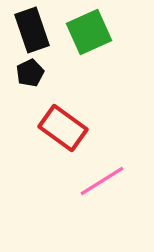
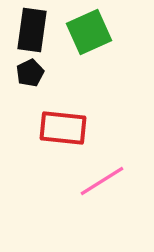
black rectangle: rotated 27 degrees clockwise
red rectangle: rotated 30 degrees counterclockwise
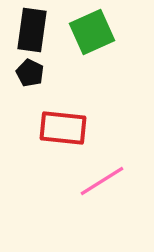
green square: moved 3 px right
black pentagon: rotated 20 degrees counterclockwise
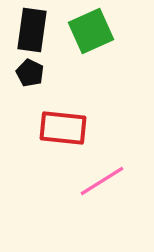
green square: moved 1 px left, 1 px up
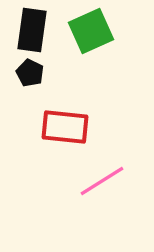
red rectangle: moved 2 px right, 1 px up
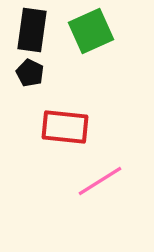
pink line: moved 2 px left
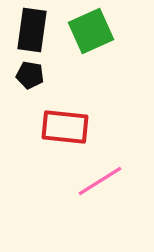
black pentagon: moved 2 px down; rotated 16 degrees counterclockwise
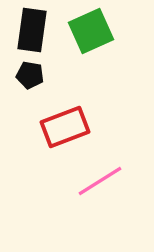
red rectangle: rotated 27 degrees counterclockwise
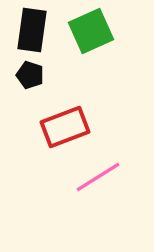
black pentagon: rotated 8 degrees clockwise
pink line: moved 2 px left, 4 px up
